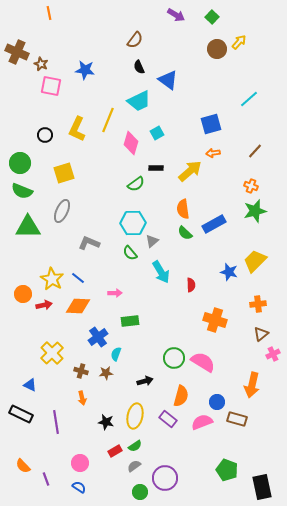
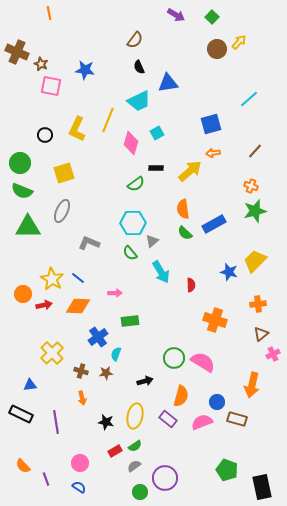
blue triangle at (168, 80): moved 3 px down; rotated 45 degrees counterclockwise
blue triangle at (30, 385): rotated 32 degrees counterclockwise
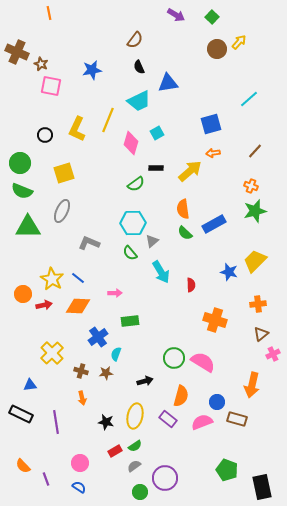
blue star at (85, 70): moved 7 px right; rotated 18 degrees counterclockwise
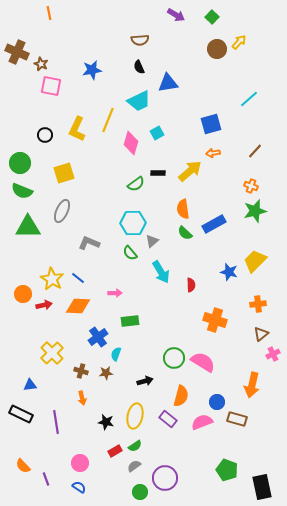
brown semicircle at (135, 40): moved 5 px right; rotated 48 degrees clockwise
black rectangle at (156, 168): moved 2 px right, 5 px down
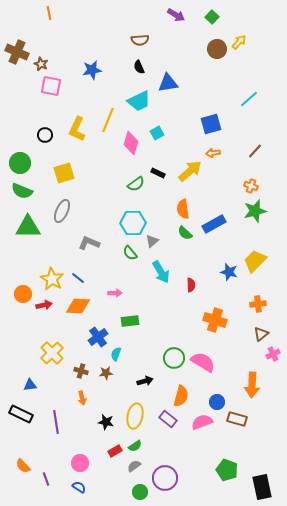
black rectangle at (158, 173): rotated 24 degrees clockwise
orange arrow at (252, 385): rotated 10 degrees counterclockwise
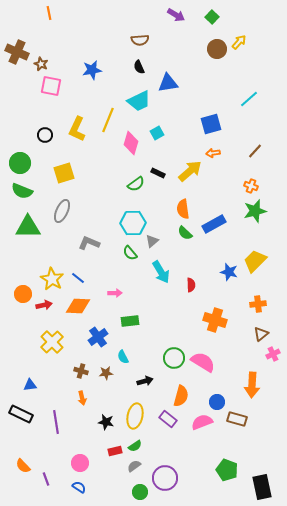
yellow cross at (52, 353): moved 11 px up
cyan semicircle at (116, 354): moved 7 px right, 3 px down; rotated 48 degrees counterclockwise
red rectangle at (115, 451): rotated 16 degrees clockwise
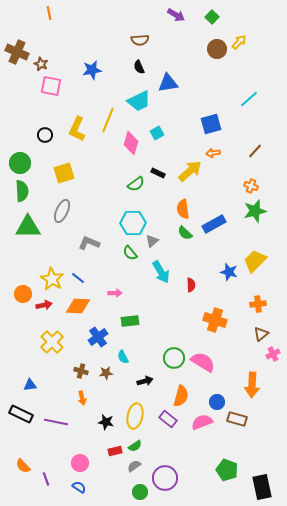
green semicircle at (22, 191): rotated 115 degrees counterclockwise
purple line at (56, 422): rotated 70 degrees counterclockwise
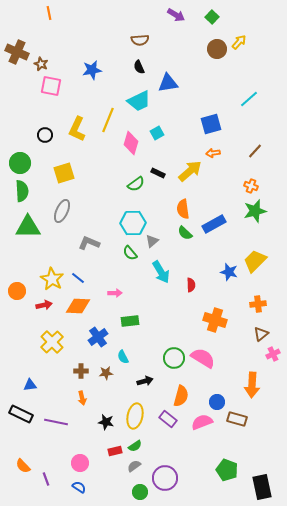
orange circle at (23, 294): moved 6 px left, 3 px up
pink semicircle at (203, 362): moved 4 px up
brown cross at (81, 371): rotated 16 degrees counterclockwise
